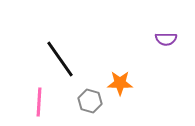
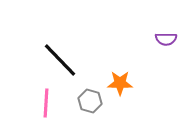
black line: moved 1 px down; rotated 9 degrees counterclockwise
pink line: moved 7 px right, 1 px down
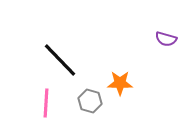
purple semicircle: rotated 15 degrees clockwise
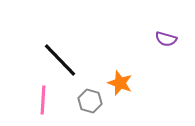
orange star: rotated 20 degrees clockwise
pink line: moved 3 px left, 3 px up
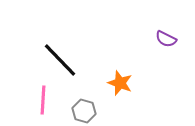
purple semicircle: rotated 10 degrees clockwise
gray hexagon: moved 6 px left, 10 px down
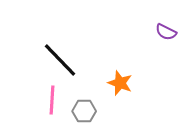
purple semicircle: moved 7 px up
pink line: moved 9 px right
gray hexagon: rotated 15 degrees counterclockwise
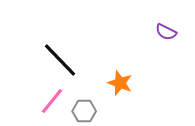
pink line: moved 1 px down; rotated 36 degrees clockwise
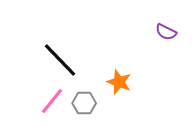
orange star: moved 1 px left, 1 px up
gray hexagon: moved 8 px up
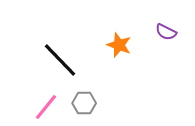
orange star: moved 37 px up
pink line: moved 6 px left, 6 px down
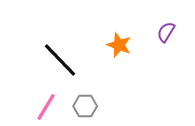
purple semicircle: rotated 95 degrees clockwise
gray hexagon: moved 1 px right, 3 px down
pink line: rotated 8 degrees counterclockwise
